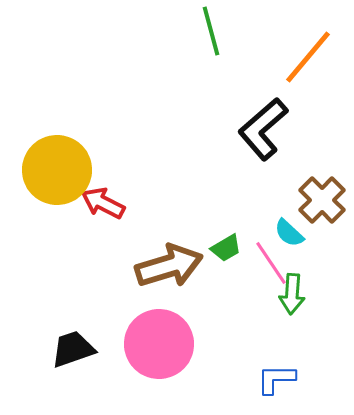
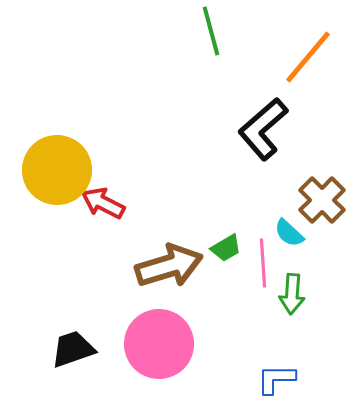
pink line: moved 8 px left; rotated 30 degrees clockwise
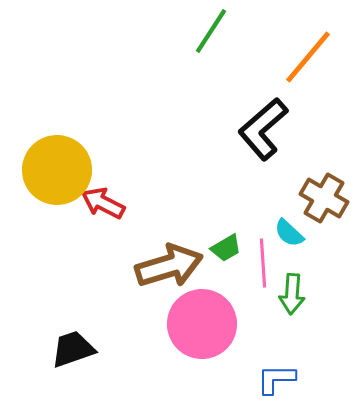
green line: rotated 48 degrees clockwise
brown cross: moved 2 px right, 2 px up; rotated 15 degrees counterclockwise
pink circle: moved 43 px right, 20 px up
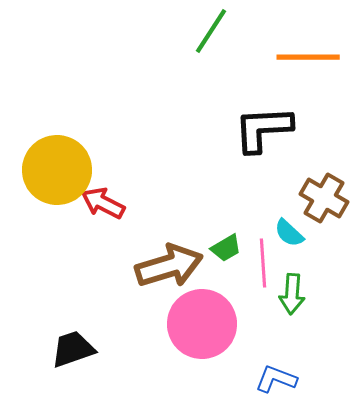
orange line: rotated 50 degrees clockwise
black L-shape: rotated 38 degrees clockwise
blue L-shape: rotated 21 degrees clockwise
